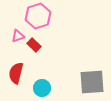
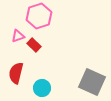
pink hexagon: moved 1 px right
gray square: rotated 28 degrees clockwise
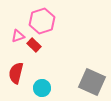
pink hexagon: moved 3 px right, 5 px down
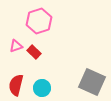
pink hexagon: moved 3 px left
pink triangle: moved 2 px left, 10 px down
red rectangle: moved 7 px down
red semicircle: moved 12 px down
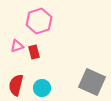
pink triangle: moved 1 px right
red rectangle: rotated 32 degrees clockwise
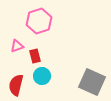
red rectangle: moved 1 px right, 4 px down
cyan circle: moved 12 px up
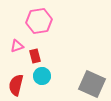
pink hexagon: rotated 10 degrees clockwise
gray square: moved 2 px down
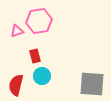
pink triangle: moved 15 px up
gray square: rotated 20 degrees counterclockwise
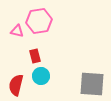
pink triangle: rotated 32 degrees clockwise
cyan circle: moved 1 px left
